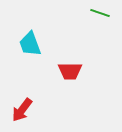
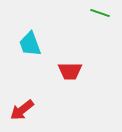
red arrow: rotated 15 degrees clockwise
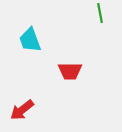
green line: rotated 60 degrees clockwise
cyan trapezoid: moved 4 px up
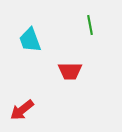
green line: moved 10 px left, 12 px down
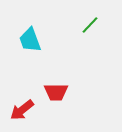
green line: rotated 54 degrees clockwise
red trapezoid: moved 14 px left, 21 px down
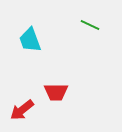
green line: rotated 72 degrees clockwise
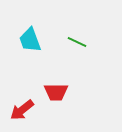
green line: moved 13 px left, 17 px down
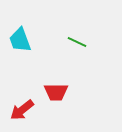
cyan trapezoid: moved 10 px left
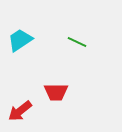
cyan trapezoid: rotated 76 degrees clockwise
red arrow: moved 2 px left, 1 px down
